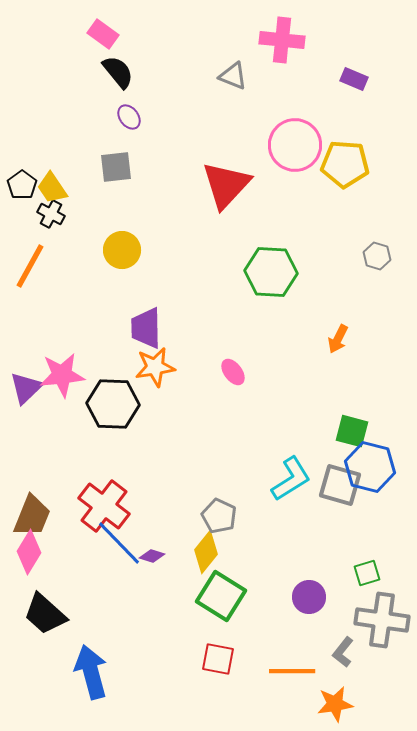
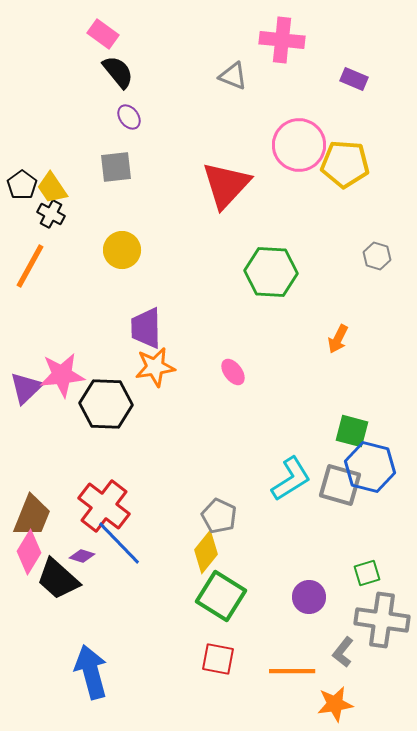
pink circle at (295, 145): moved 4 px right
black hexagon at (113, 404): moved 7 px left
purple diamond at (152, 556): moved 70 px left
black trapezoid at (45, 614): moved 13 px right, 35 px up
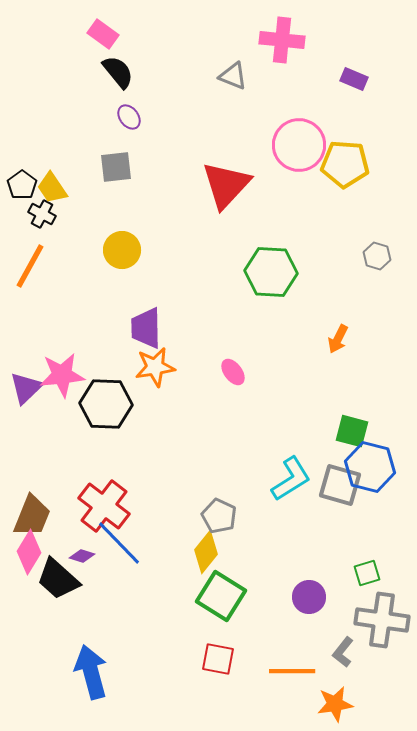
black cross at (51, 214): moved 9 px left
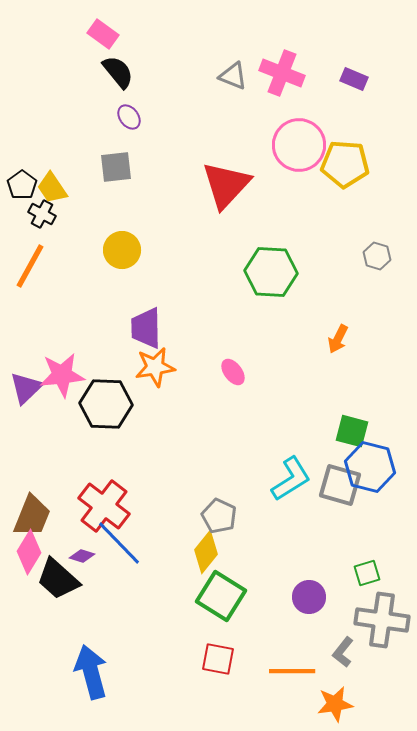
pink cross at (282, 40): moved 33 px down; rotated 15 degrees clockwise
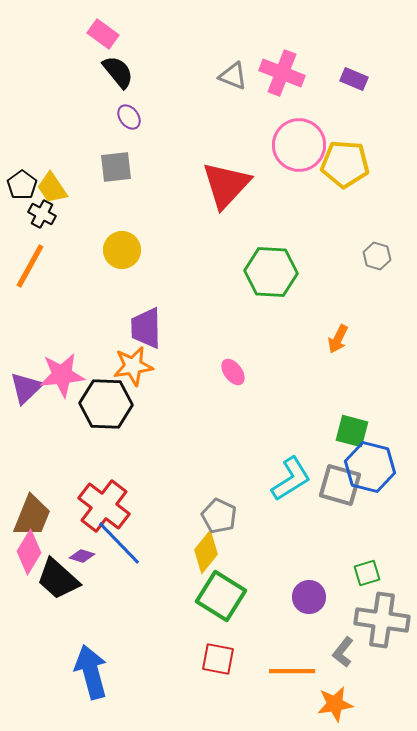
orange star at (155, 367): moved 22 px left, 1 px up
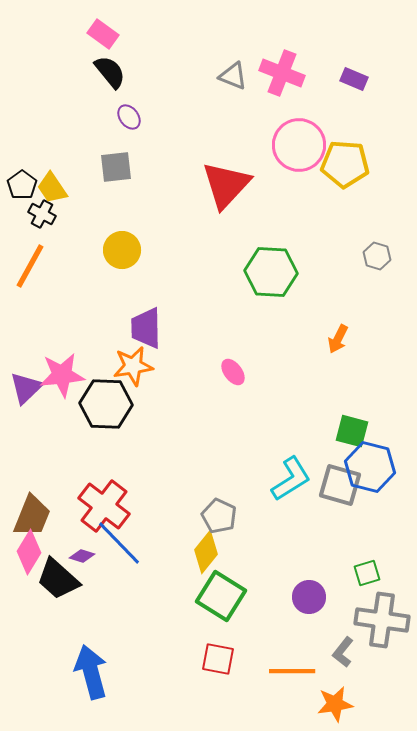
black semicircle at (118, 72): moved 8 px left
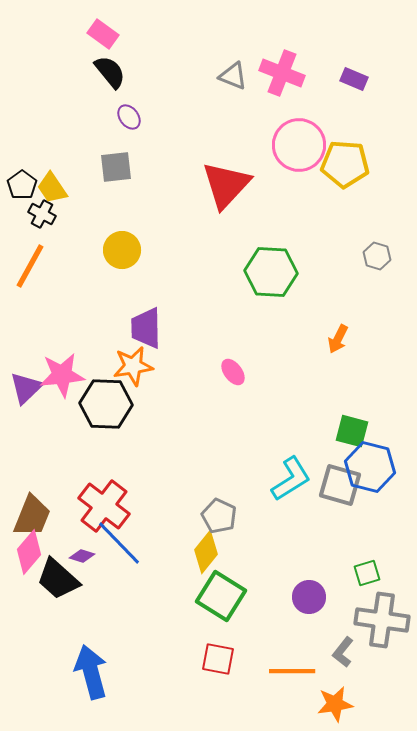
pink diamond at (29, 552): rotated 9 degrees clockwise
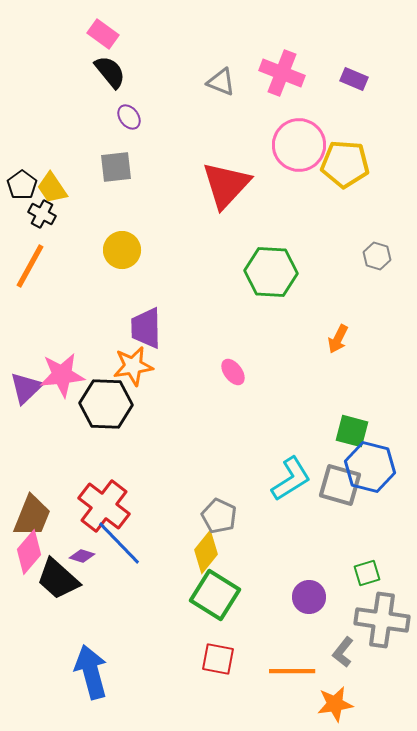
gray triangle at (233, 76): moved 12 px left, 6 px down
green square at (221, 596): moved 6 px left, 1 px up
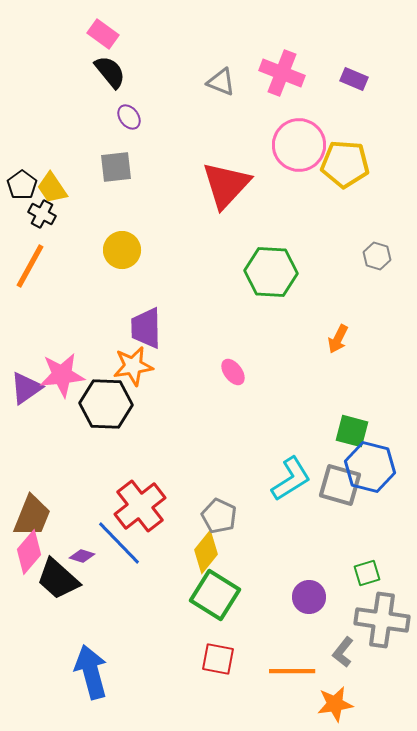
purple triangle at (26, 388): rotated 9 degrees clockwise
red cross at (104, 506): moved 36 px right; rotated 15 degrees clockwise
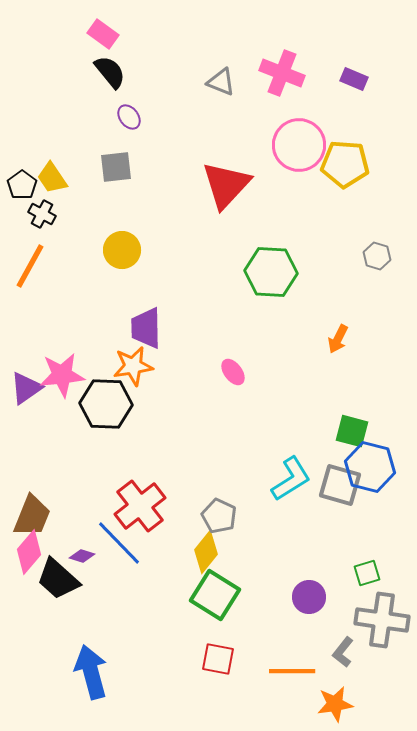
yellow trapezoid at (52, 188): moved 10 px up
